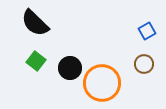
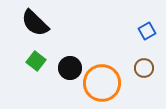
brown circle: moved 4 px down
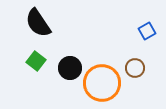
black semicircle: moved 3 px right; rotated 12 degrees clockwise
brown circle: moved 9 px left
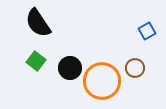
orange circle: moved 2 px up
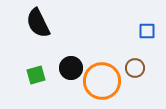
black semicircle: rotated 8 degrees clockwise
blue square: rotated 30 degrees clockwise
green square: moved 14 px down; rotated 36 degrees clockwise
black circle: moved 1 px right
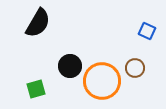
black semicircle: rotated 124 degrees counterclockwise
blue square: rotated 24 degrees clockwise
black circle: moved 1 px left, 2 px up
green square: moved 14 px down
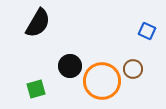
brown circle: moved 2 px left, 1 px down
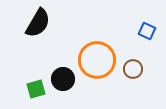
black circle: moved 7 px left, 13 px down
orange circle: moved 5 px left, 21 px up
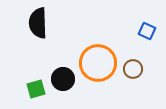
black semicircle: rotated 148 degrees clockwise
orange circle: moved 1 px right, 3 px down
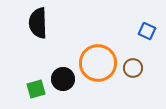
brown circle: moved 1 px up
